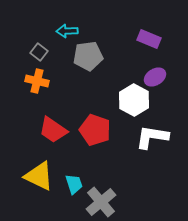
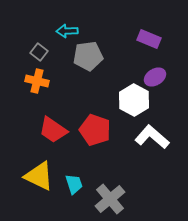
white L-shape: rotated 32 degrees clockwise
gray cross: moved 9 px right, 3 px up
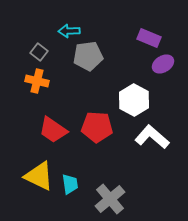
cyan arrow: moved 2 px right
purple rectangle: moved 1 px up
purple ellipse: moved 8 px right, 13 px up
red pentagon: moved 2 px right, 3 px up; rotated 16 degrees counterclockwise
cyan trapezoid: moved 4 px left; rotated 10 degrees clockwise
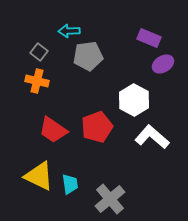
red pentagon: rotated 24 degrees counterclockwise
